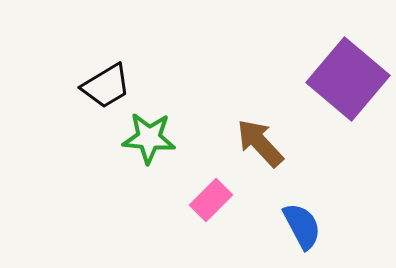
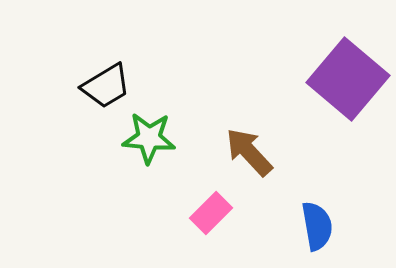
brown arrow: moved 11 px left, 9 px down
pink rectangle: moved 13 px down
blue semicircle: moved 15 px right; rotated 18 degrees clockwise
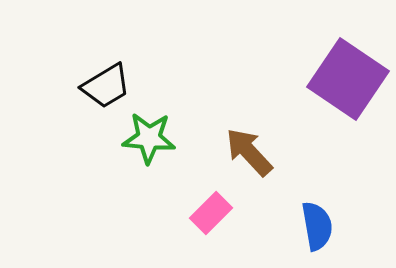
purple square: rotated 6 degrees counterclockwise
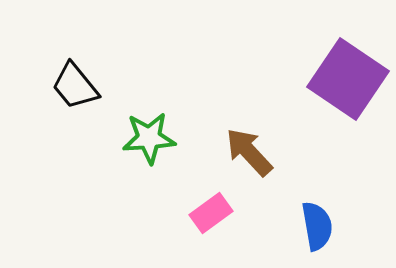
black trapezoid: moved 31 px left; rotated 82 degrees clockwise
green star: rotated 8 degrees counterclockwise
pink rectangle: rotated 9 degrees clockwise
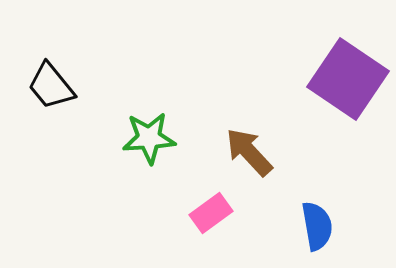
black trapezoid: moved 24 px left
